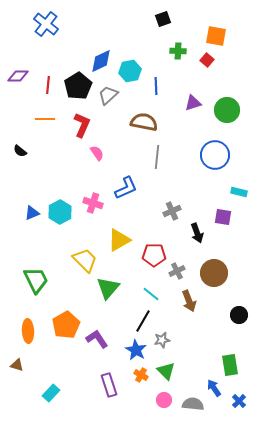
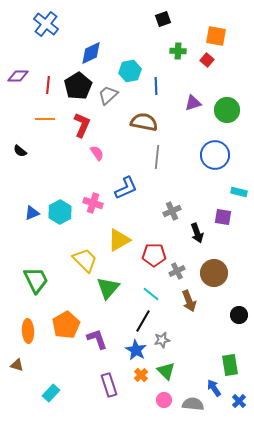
blue diamond at (101, 61): moved 10 px left, 8 px up
purple L-shape at (97, 339): rotated 15 degrees clockwise
orange cross at (141, 375): rotated 16 degrees clockwise
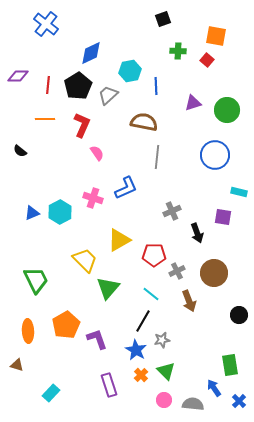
pink cross at (93, 203): moved 5 px up
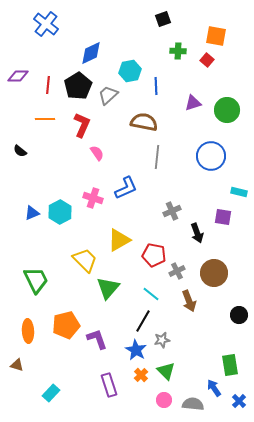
blue circle at (215, 155): moved 4 px left, 1 px down
red pentagon at (154, 255): rotated 10 degrees clockwise
orange pentagon at (66, 325): rotated 16 degrees clockwise
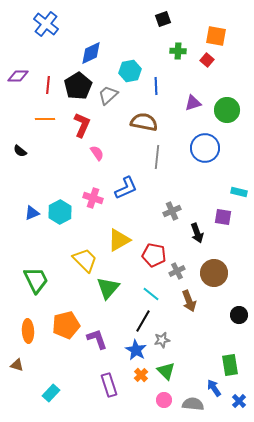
blue circle at (211, 156): moved 6 px left, 8 px up
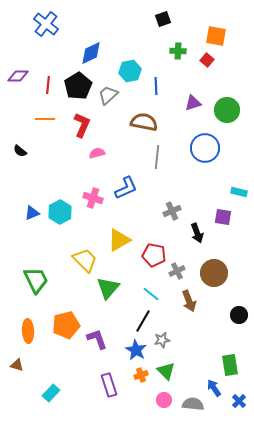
pink semicircle at (97, 153): rotated 70 degrees counterclockwise
orange cross at (141, 375): rotated 24 degrees clockwise
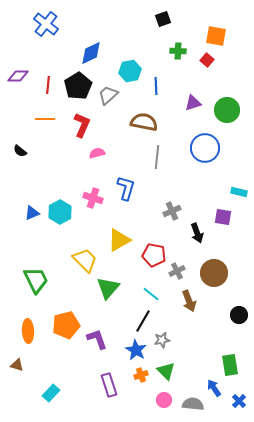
blue L-shape at (126, 188): rotated 50 degrees counterclockwise
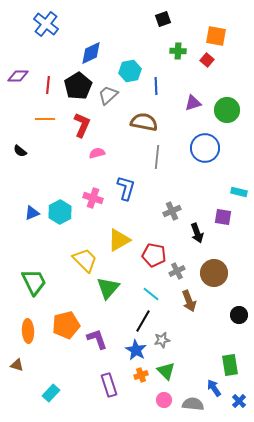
green trapezoid at (36, 280): moved 2 px left, 2 px down
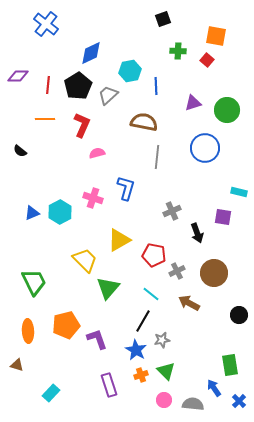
brown arrow at (189, 301): moved 2 px down; rotated 140 degrees clockwise
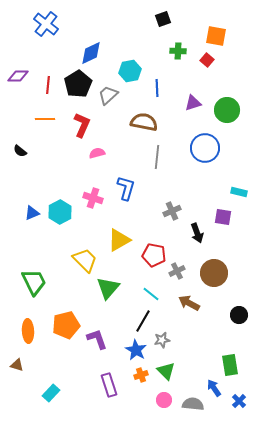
black pentagon at (78, 86): moved 2 px up
blue line at (156, 86): moved 1 px right, 2 px down
